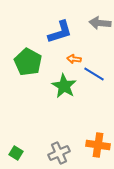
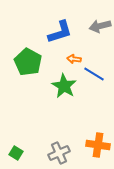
gray arrow: moved 3 px down; rotated 20 degrees counterclockwise
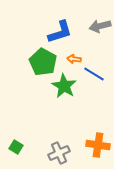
green pentagon: moved 15 px right
green square: moved 6 px up
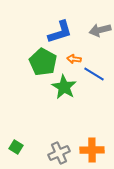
gray arrow: moved 4 px down
green star: moved 1 px down
orange cross: moved 6 px left, 5 px down; rotated 10 degrees counterclockwise
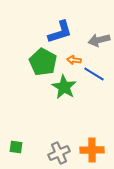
gray arrow: moved 1 px left, 10 px down
orange arrow: moved 1 px down
green square: rotated 24 degrees counterclockwise
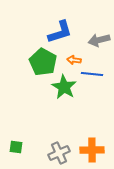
blue line: moved 2 px left; rotated 25 degrees counterclockwise
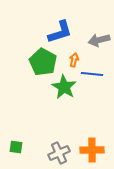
orange arrow: rotated 96 degrees clockwise
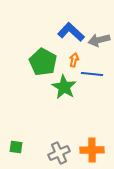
blue L-shape: moved 11 px right; rotated 120 degrees counterclockwise
